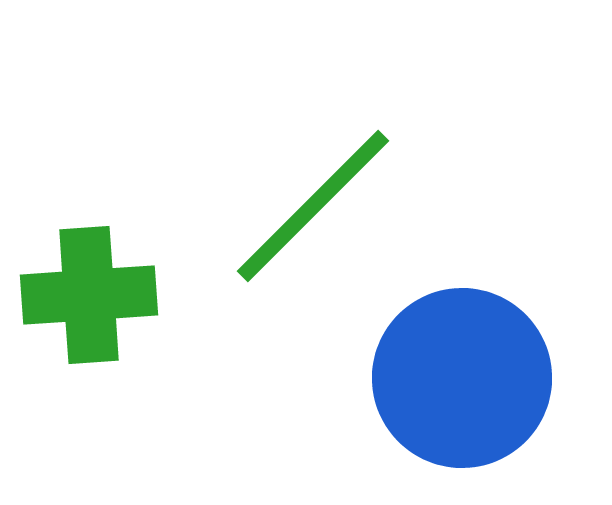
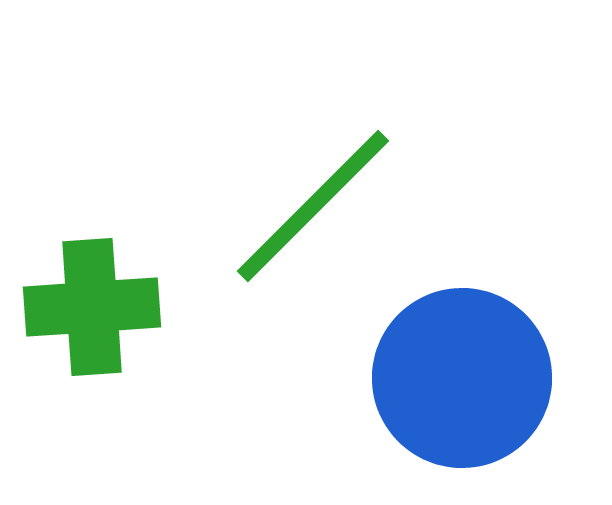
green cross: moved 3 px right, 12 px down
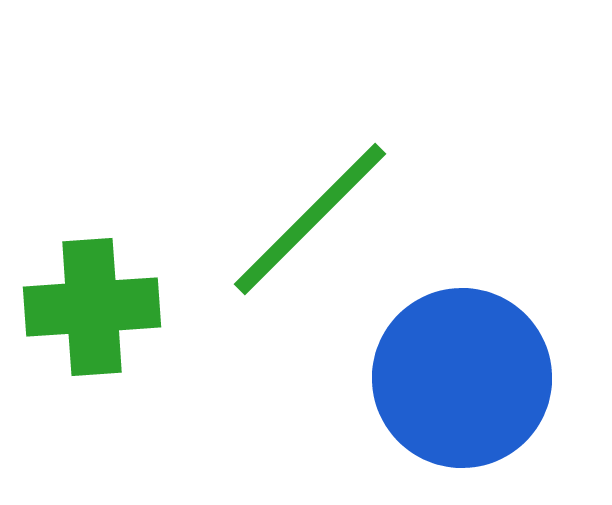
green line: moved 3 px left, 13 px down
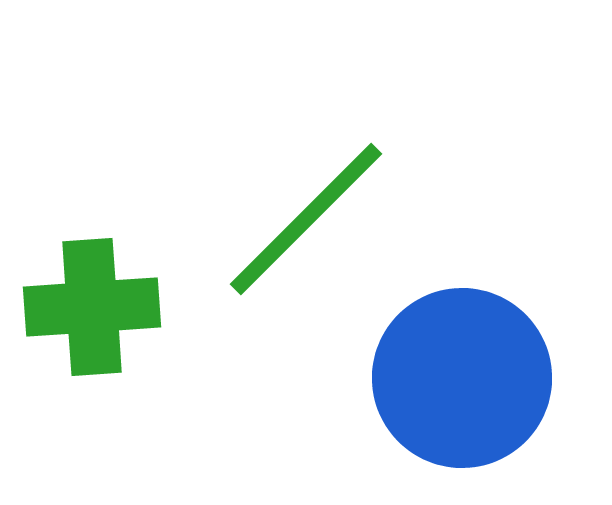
green line: moved 4 px left
